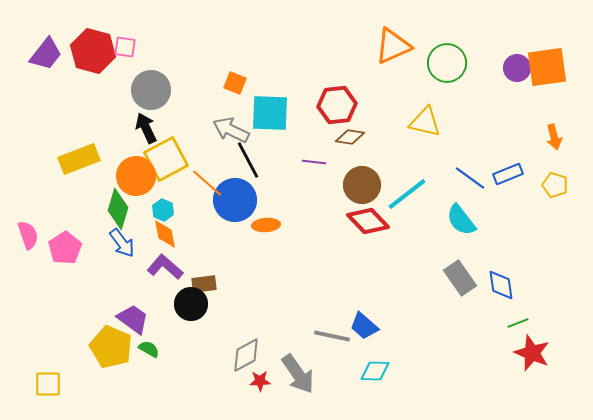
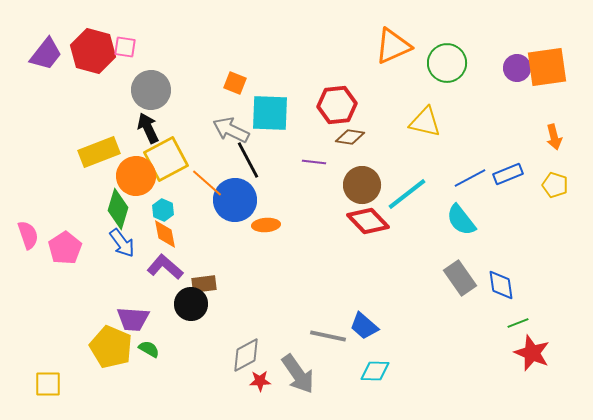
black arrow at (146, 128): moved 2 px right
yellow rectangle at (79, 159): moved 20 px right, 7 px up
blue line at (470, 178): rotated 64 degrees counterclockwise
purple trapezoid at (133, 319): rotated 148 degrees clockwise
gray line at (332, 336): moved 4 px left
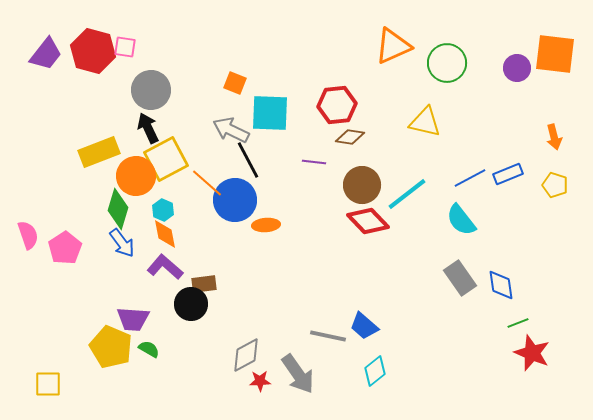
orange square at (547, 67): moved 8 px right, 13 px up; rotated 15 degrees clockwise
cyan diamond at (375, 371): rotated 40 degrees counterclockwise
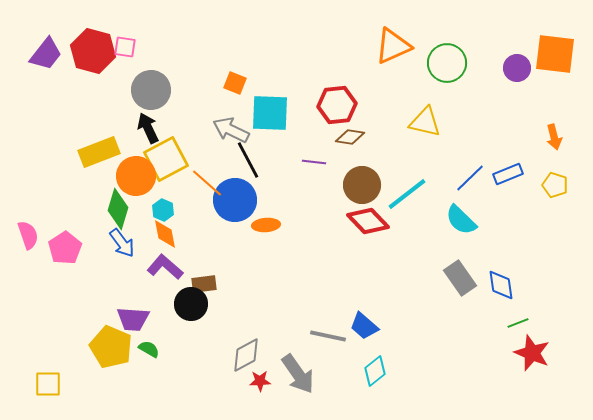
blue line at (470, 178): rotated 16 degrees counterclockwise
cyan semicircle at (461, 220): rotated 8 degrees counterclockwise
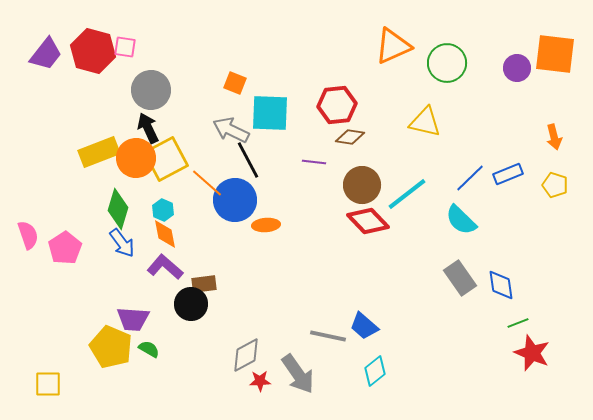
orange circle at (136, 176): moved 18 px up
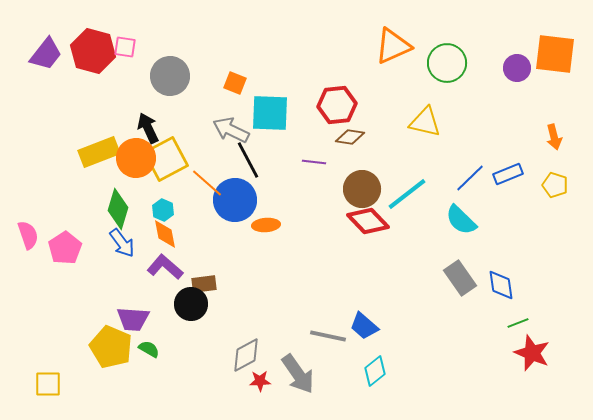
gray circle at (151, 90): moved 19 px right, 14 px up
brown circle at (362, 185): moved 4 px down
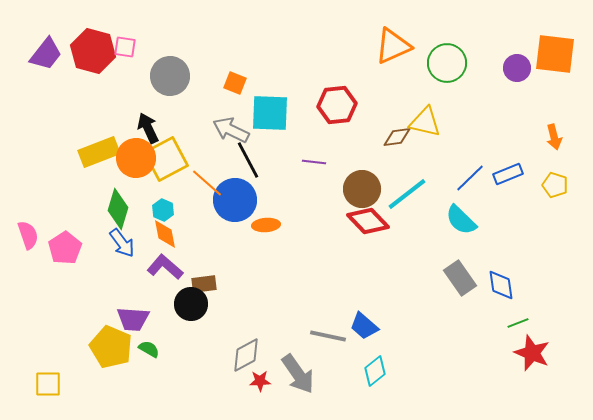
brown diamond at (350, 137): moved 47 px right; rotated 16 degrees counterclockwise
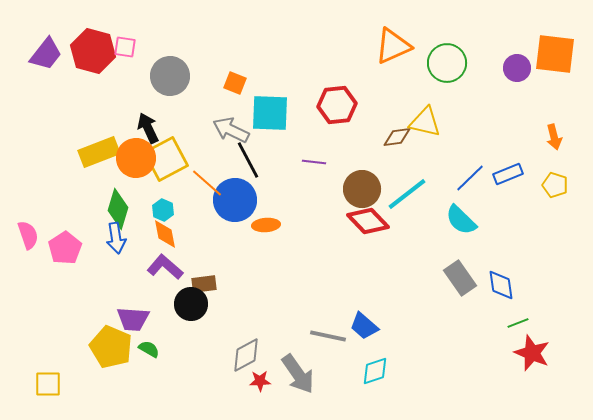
blue arrow at (122, 243): moved 6 px left, 5 px up; rotated 28 degrees clockwise
cyan diamond at (375, 371): rotated 20 degrees clockwise
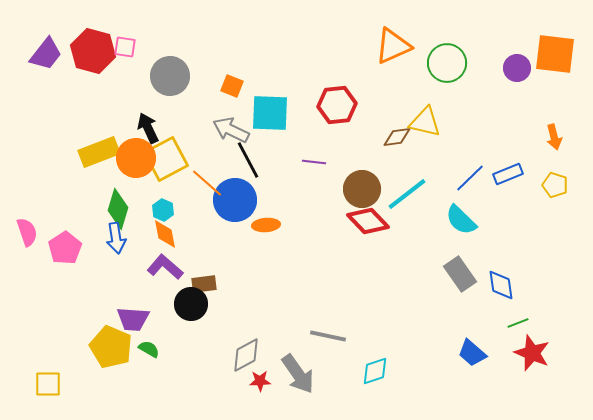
orange square at (235, 83): moved 3 px left, 3 px down
pink semicircle at (28, 235): moved 1 px left, 3 px up
gray rectangle at (460, 278): moved 4 px up
blue trapezoid at (364, 326): moved 108 px right, 27 px down
